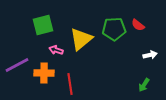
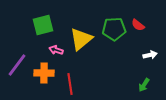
purple line: rotated 25 degrees counterclockwise
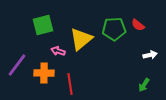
pink arrow: moved 2 px right, 1 px down
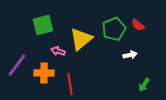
green pentagon: rotated 20 degrees counterclockwise
white arrow: moved 20 px left
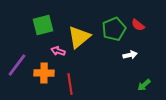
yellow triangle: moved 2 px left, 2 px up
green arrow: rotated 16 degrees clockwise
